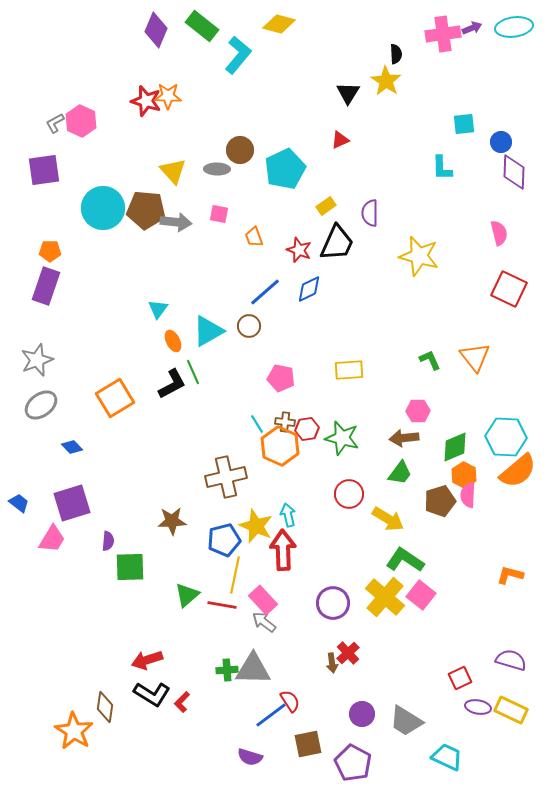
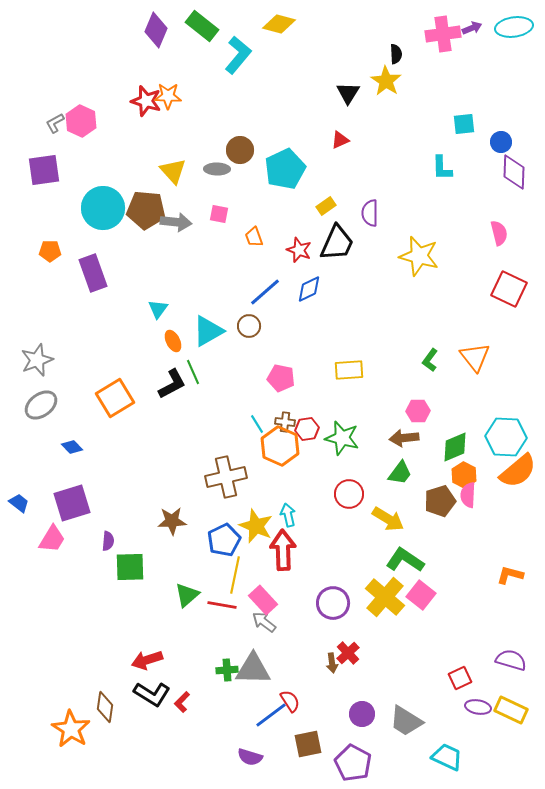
purple rectangle at (46, 286): moved 47 px right, 13 px up; rotated 39 degrees counterclockwise
green L-shape at (430, 360): rotated 120 degrees counterclockwise
blue pentagon at (224, 540): rotated 12 degrees counterclockwise
orange star at (74, 731): moved 3 px left, 2 px up
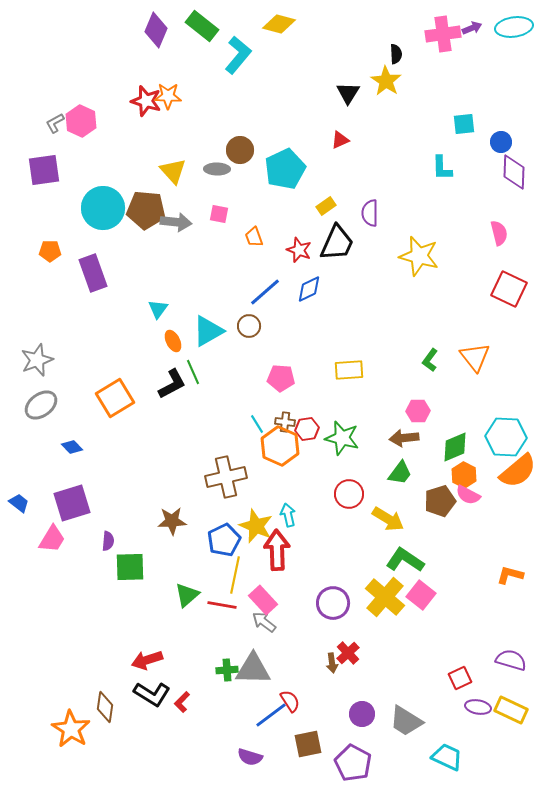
pink pentagon at (281, 378): rotated 8 degrees counterclockwise
pink semicircle at (468, 495): rotated 65 degrees counterclockwise
red arrow at (283, 550): moved 6 px left
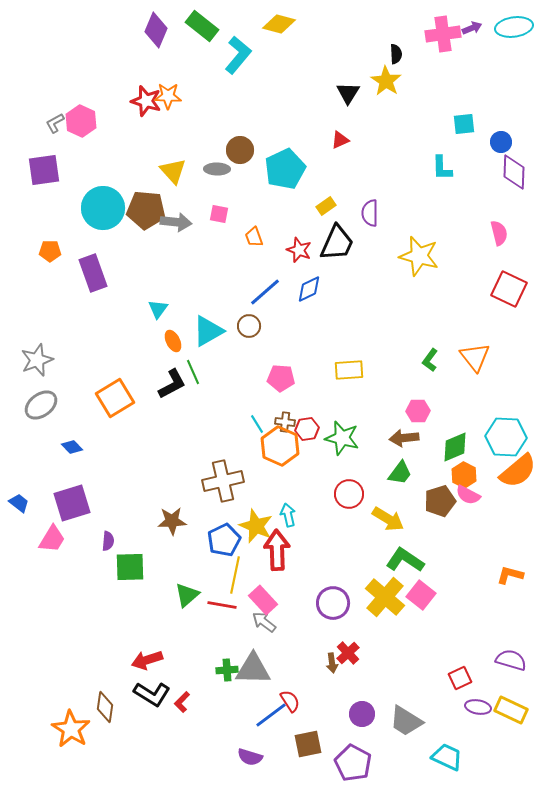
brown cross at (226, 477): moved 3 px left, 4 px down
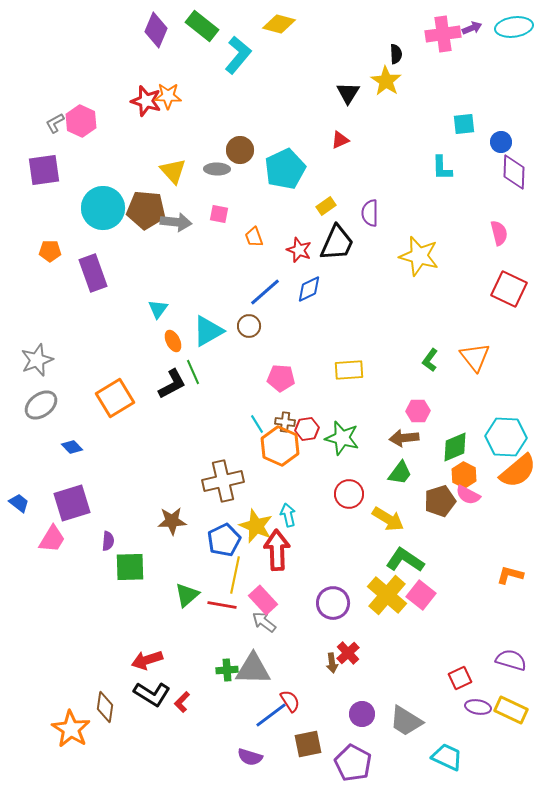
yellow cross at (385, 597): moved 2 px right, 2 px up
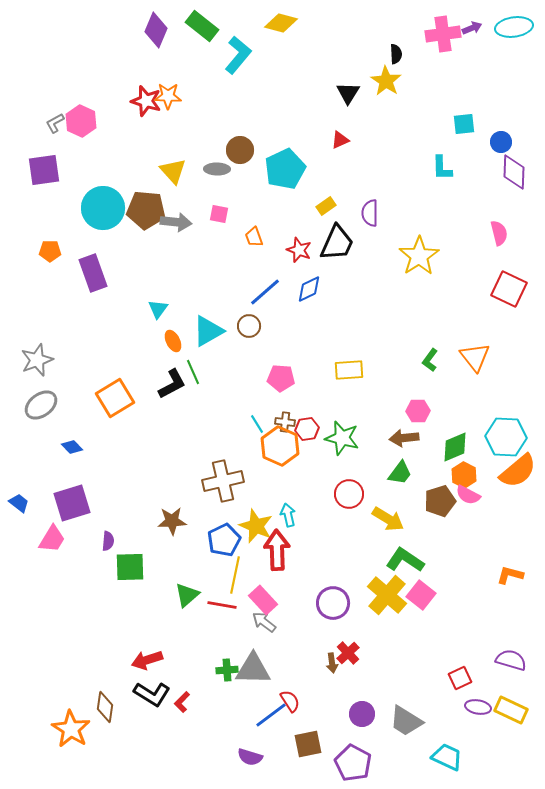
yellow diamond at (279, 24): moved 2 px right, 1 px up
yellow star at (419, 256): rotated 24 degrees clockwise
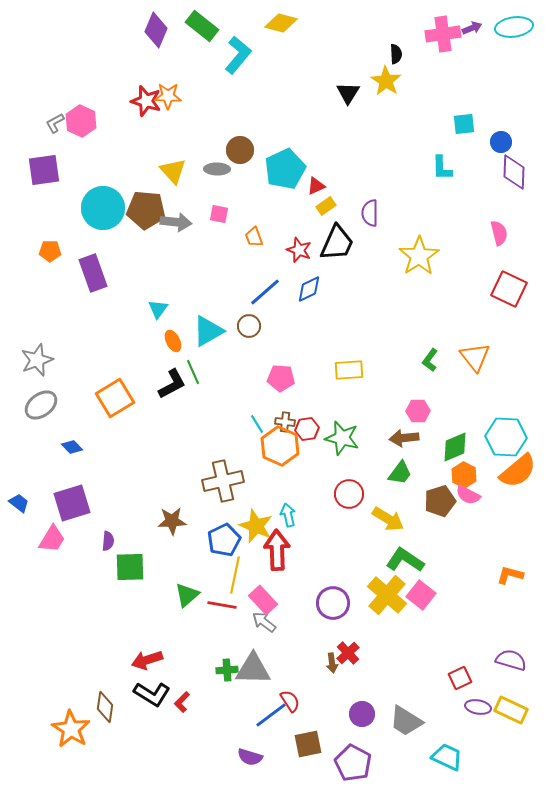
red triangle at (340, 140): moved 24 px left, 46 px down
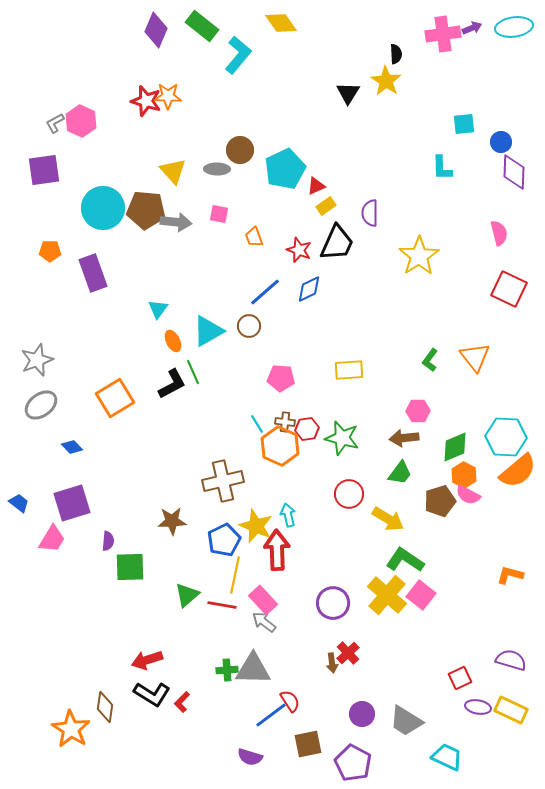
yellow diamond at (281, 23): rotated 40 degrees clockwise
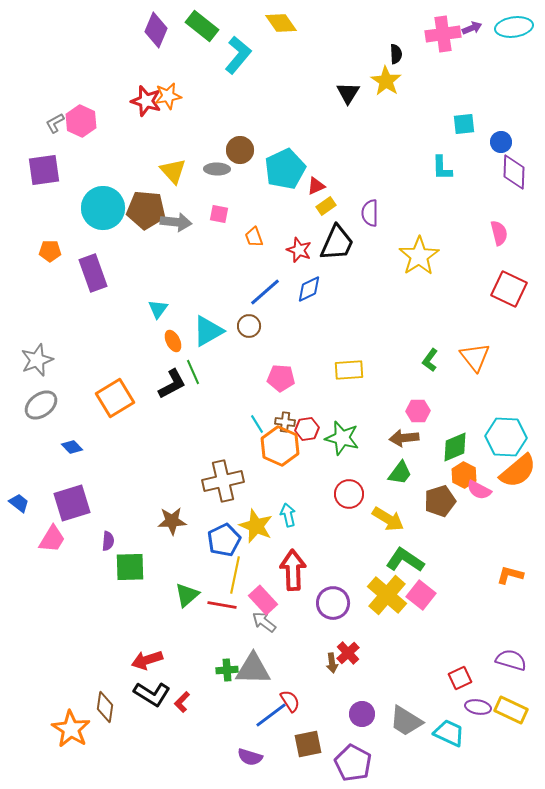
orange star at (168, 96): rotated 12 degrees counterclockwise
pink semicircle at (468, 495): moved 11 px right, 5 px up
red arrow at (277, 550): moved 16 px right, 20 px down
cyan trapezoid at (447, 757): moved 2 px right, 24 px up
